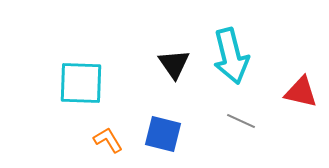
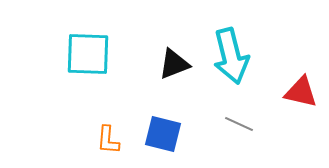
black triangle: rotated 44 degrees clockwise
cyan square: moved 7 px right, 29 px up
gray line: moved 2 px left, 3 px down
orange L-shape: rotated 144 degrees counterclockwise
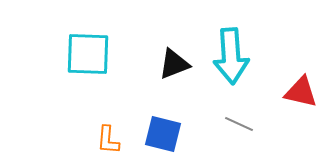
cyan arrow: rotated 10 degrees clockwise
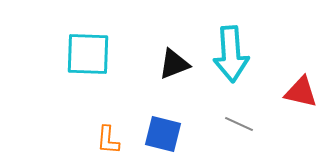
cyan arrow: moved 2 px up
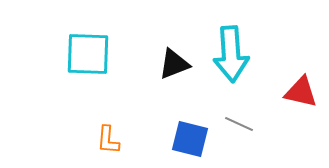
blue square: moved 27 px right, 5 px down
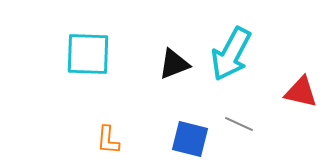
cyan arrow: rotated 32 degrees clockwise
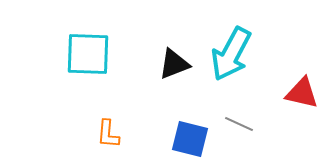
red triangle: moved 1 px right, 1 px down
orange L-shape: moved 6 px up
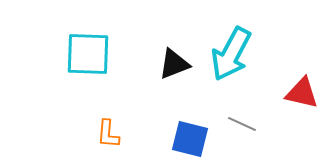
gray line: moved 3 px right
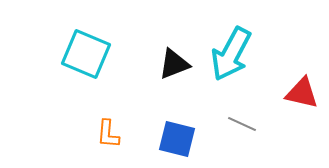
cyan square: moved 2 px left; rotated 21 degrees clockwise
blue square: moved 13 px left
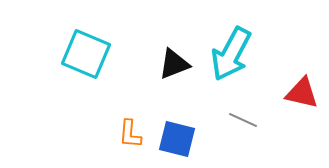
gray line: moved 1 px right, 4 px up
orange L-shape: moved 22 px right
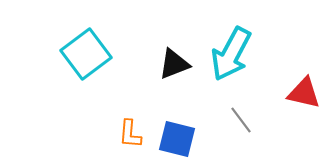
cyan square: rotated 30 degrees clockwise
red triangle: moved 2 px right
gray line: moved 2 px left; rotated 28 degrees clockwise
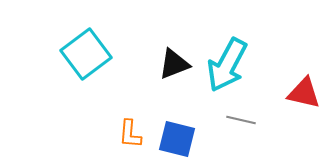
cyan arrow: moved 4 px left, 11 px down
gray line: rotated 40 degrees counterclockwise
